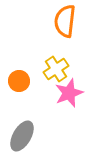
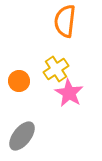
pink star: rotated 20 degrees counterclockwise
gray ellipse: rotated 8 degrees clockwise
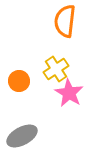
gray ellipse: rotated 24 degrees clockwise
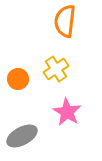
orange circle: moved 1 px left, 2 px up
pink star: moved 2 px left, 19 px down
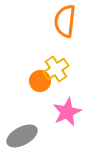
orange circle: moved 22 px right, 2 px down
pink star: rotated 16 degrees clockwise
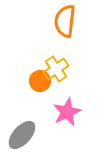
gray ellipse: moved 1 px up; rotated 20 degrees counterclockwise
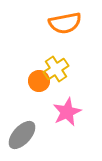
orange semicircle: moved 2 px down; rotated 108 degrees counterclockwise
orange circle: moved 1 px left
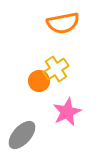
orange semicircle: moved 2 px left
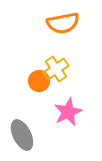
pink star: moved 1 px right
gray ellipse: rotated 68 degrees counterclockwise
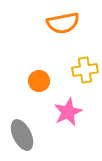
yellow cross: moved 29 px right, 1 px down; rotated 25 degrees clockwise
